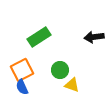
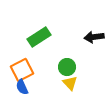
green circle: moved 7 px right, 3 px up
yellow triangle: moved 2 px left, 2 px up; rotated 28 degrees clockwise
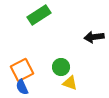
green rectangle: moved 22 px up
green circle: moved 6 px left
yellow triangle: rotated 28 degrees counterclockwise
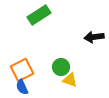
yellow triangle: moved 3 px up
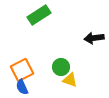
black arrow: moved 1 px down
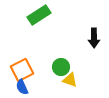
black arrow: rotated 84 degrees counterclockwise
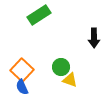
orange square: rotated 20 degrees counterclockwise
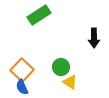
yellow triangle: moved 2 px down; rotated 14 degrees clockwise
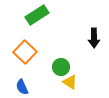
green rectangle: moved 2 px left
orange square: moved 3 px right, 18 px up
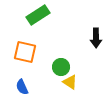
green rectangle: moved 1 px right
black arrow: moved 2 px right
orange square: rotated 30 degrees counterclockwise
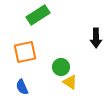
orange square: rotated 25 degrees counterclockwise
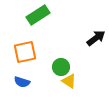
black arrow: rotated 126 degrees counterclockwise
yellow triangle: moved 1 px left, 1 px up
blue semicircle: moved 5 px up; rotated 49 degrees counterclockwise
